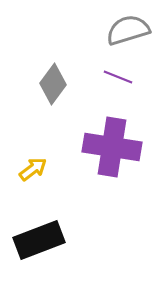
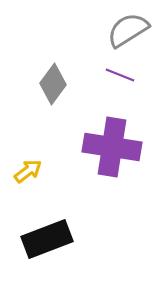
gray semicircle: rotated 15 degrees counterclockwise
purple line: moved 2 px right, 2 px up
yellow arrow: moved 5 px left, 2 px down
black rectangle: moved 8 px right, 1 px up
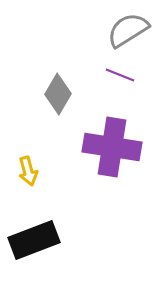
gray diamond: moved 5 px right, 10 px down; rotated 6 degrees counterclockwise
yellow arrow: rotated 112 degrees clockwise
black rectangle: moved 13 px left, 1 px down
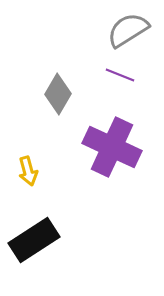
purple cross: rotated 16 degrees clockwise
black rectangle: rotated 12 degrees counterclockwise
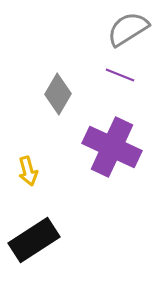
gray semicircle: moved 1 px up
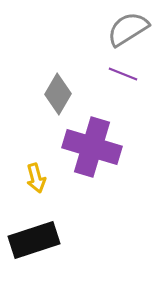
purple line: moved 3 px right, 1 px up
purple cross: moved 20 px left; rotated 8 degrees counterclockwise
yellow arrow: moved 8 px right, 7 px down
black rectangle: rotated 15 degrees clockwise
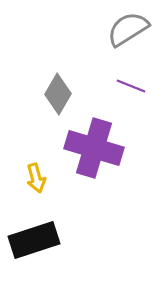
purple line: moved 8 px right, 12 px down
purple cross: moved 2 px right, 1 px down
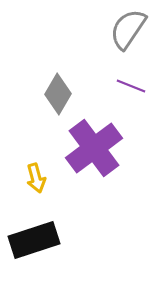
gray semicircle: rotated 24 degrees counterclockwise
purple cross: rotated 36 degrees clockwise
